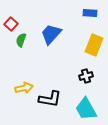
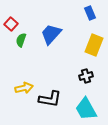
blue rectangle: rotated 64 degrees clockwise
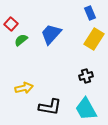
green semicircle: rotated 32 degrees clockwise
yellow rectangle: moved 6 px up; rotated 10 degrees clockwise
black L-shape: moved 8 px down
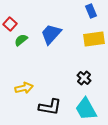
blue rectangle: moved 1 px right, 2 px up
red square: moved 1 px left
yellow rectangle: rotated 50 degrees clockwise
black cross: moved 2 px left, 2 px down; rotated 32 degrees counterclockwise
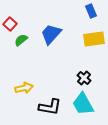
cyan trapezoid: moved 3 px left, 5 px up
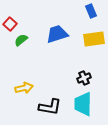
blue trapezoid: moved 6 px right; rotated 30 degrees clockwise
black cross: rotated 24 degrees clockwise
cyan trapezoid: rotated 30 degrees clockwise
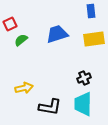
blue rectangle: rotated 16 degrees clockwise
red square: rotated 24 degrees clockwise
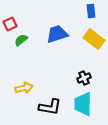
yellow rectangle: rotated 45 degrees clockwise
